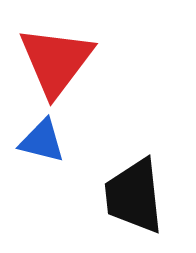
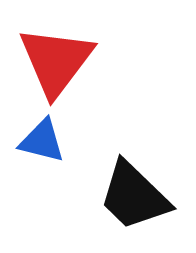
black trapezoid: rotated 40 degrees counterclockwise
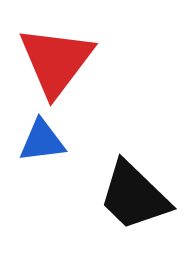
blue triangle: rotated 21 degrees counterclockwise
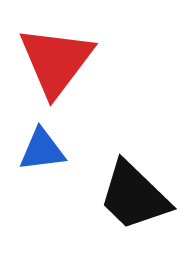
blue triangle: moved 9 px down
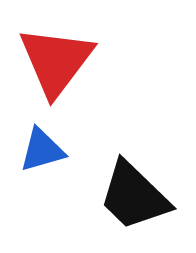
blue triangle: rotated 9 degrees counterclockwise
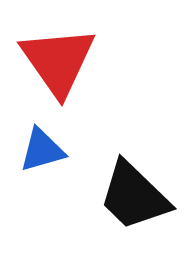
red triangle: moved 2 px right; rotated 12 degrees counterclockwise
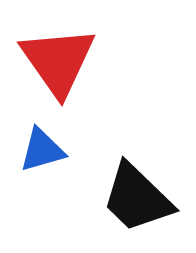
black trapezoid: moved 3 px right, 2 px down
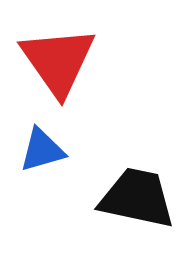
black trapezoid: rotated 148 degrees clockwise
